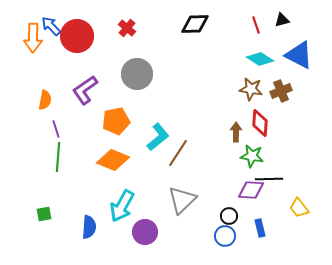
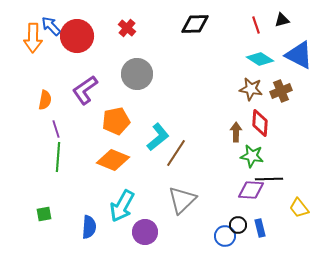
brown line: moved 2 px left
black circle: moved 9 px right, 9 px down
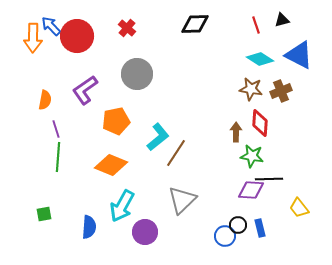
orange diamond: moved 2 px left, 5 px down
